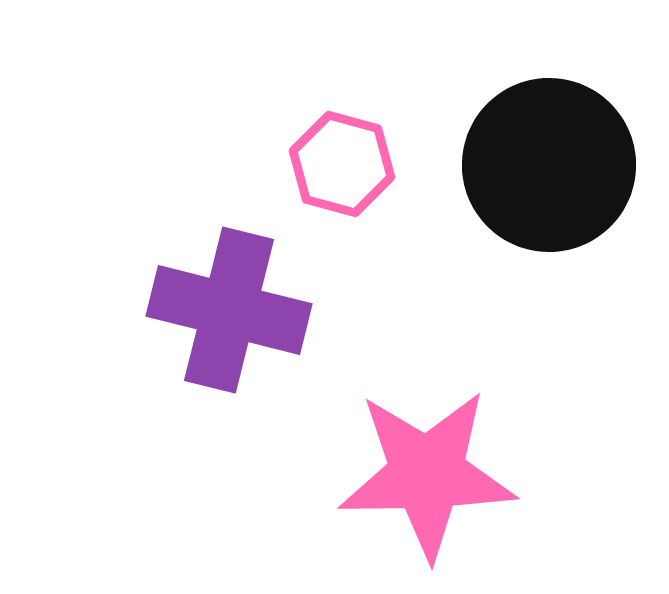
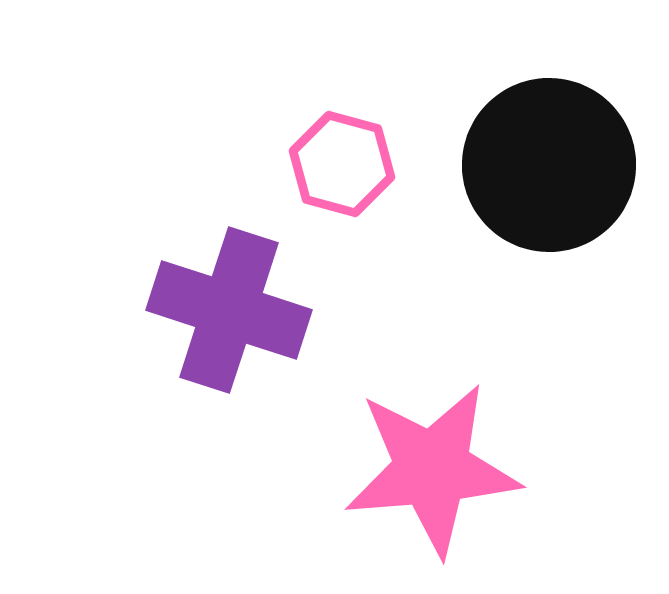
purple cross: rotated 4 degrees clockwise
pink star: moved 5 px right, 5 px up; rotated 4 degrees counterclockwise
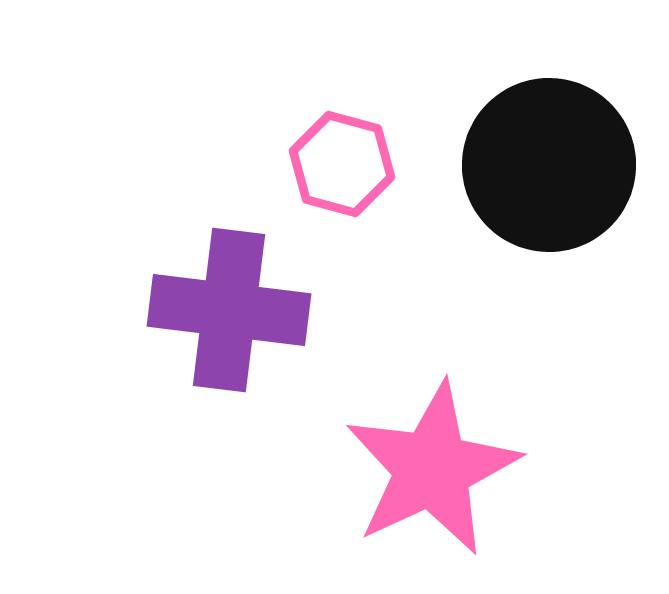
purple cross: rotated 11 degrees counterclockwise
pink star: rotated 20 degrees counterclockwise
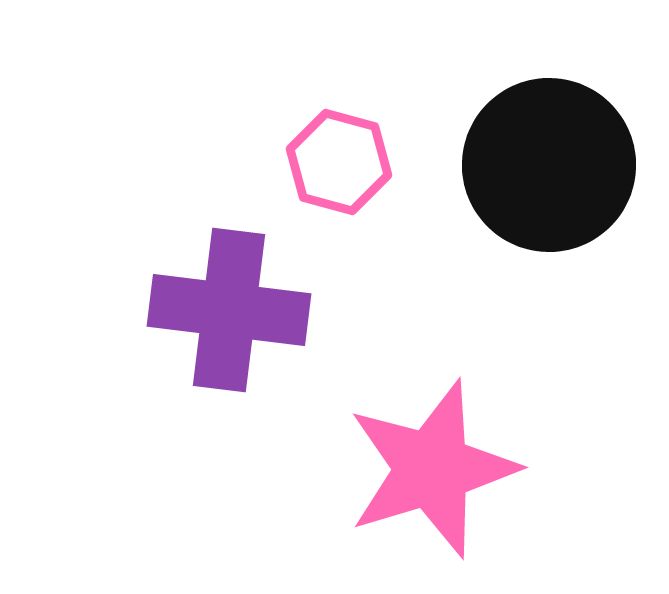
pink hexagon: moved 3 px left, 2 px up
pink star: rotated 8 degrees clockwise
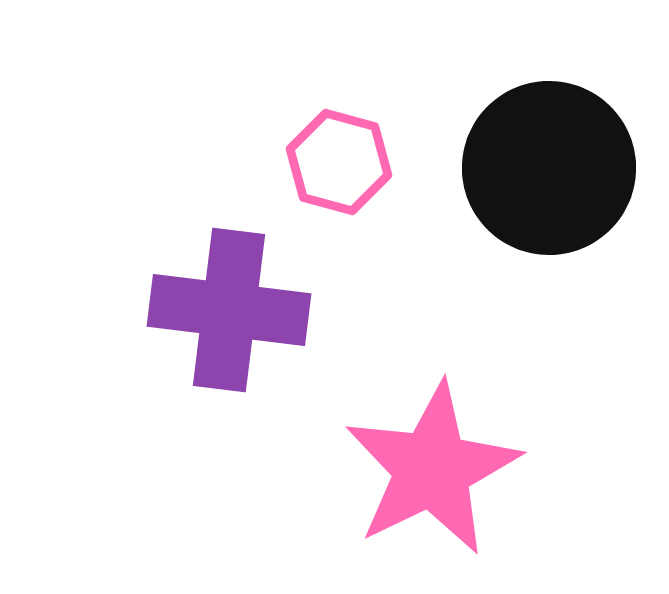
black circle: moved 3 px down
pink star: rotated 9 degrees counterclockwise
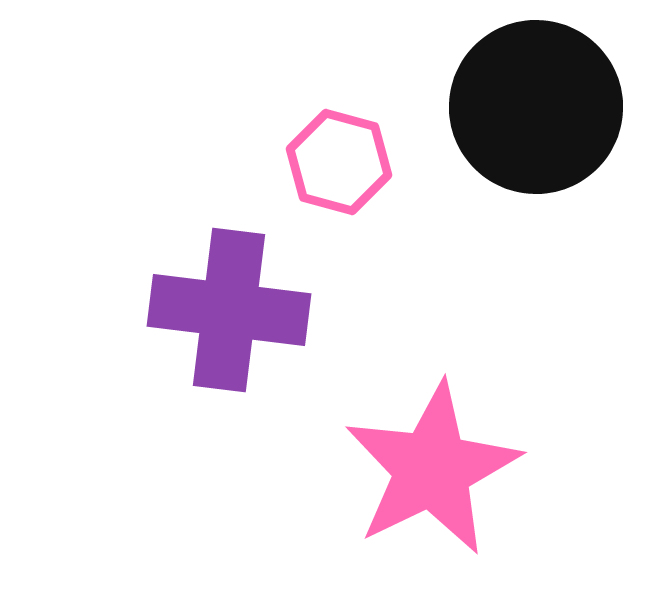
black circle: moved 13 px left, 61 px up
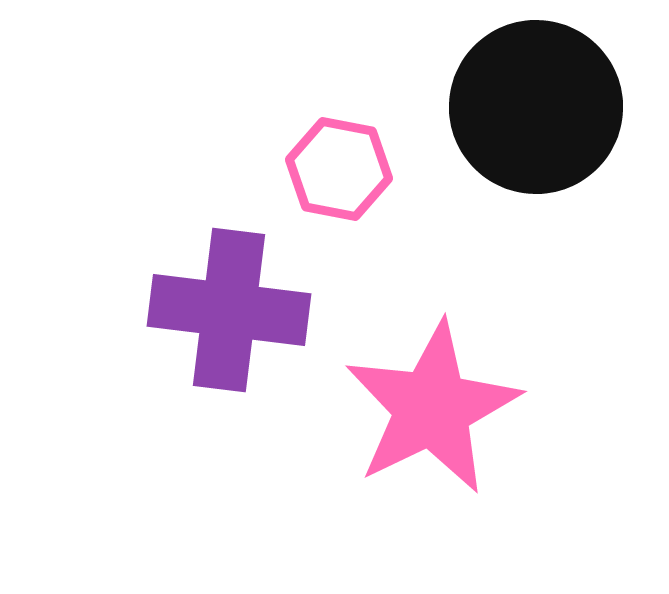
pink hexagon: moved 7 px down; rotated 4 degrees counterclockwise
pink star: moved 61 px up
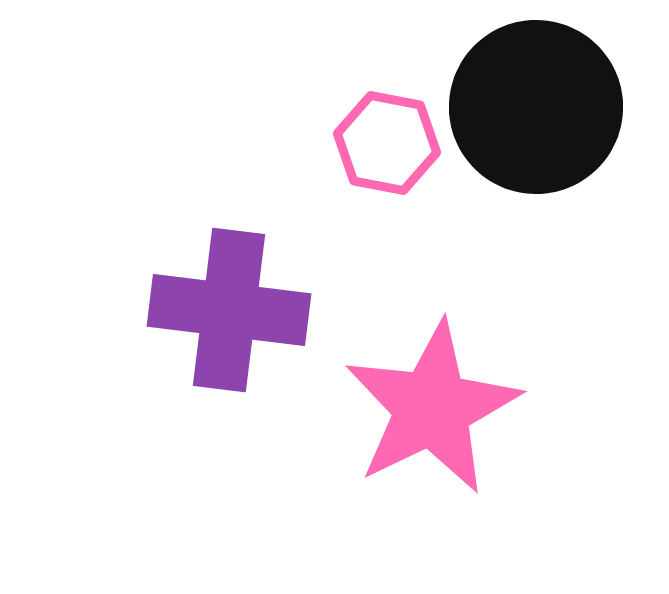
pink hexagon: moved 48 px right, 26 px up
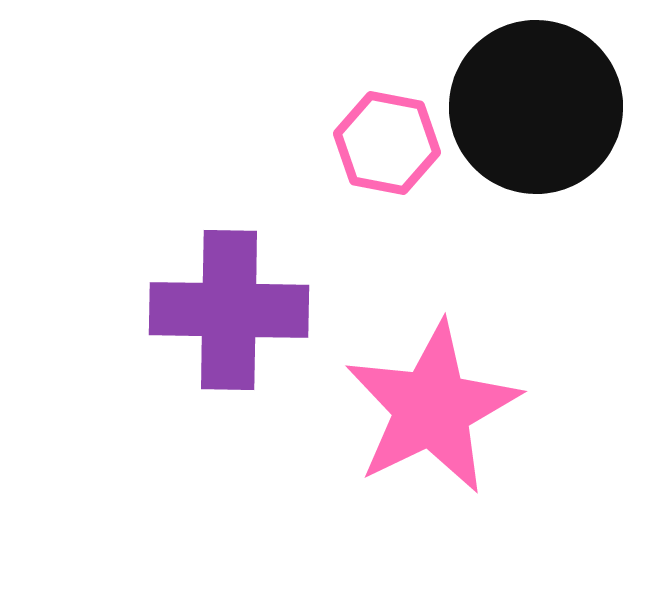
purple cross: rotated 6 degrees counterclockwise
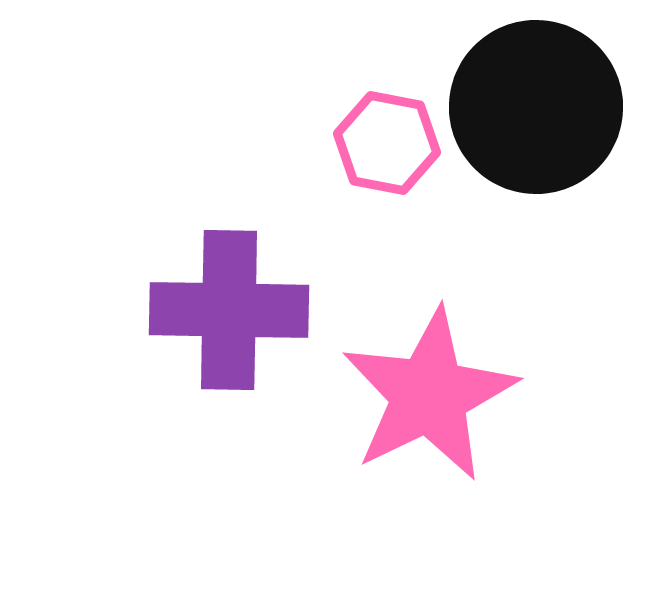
pink star: moved 3 px left, 13 px up
